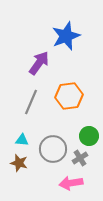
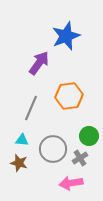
gray line: moved 6 px down
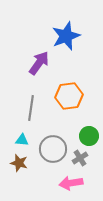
gray line: rotated 15 degrees counterclockwise
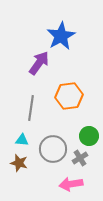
blue star: moved 5 px left; rotated 8 degrees counterclockwise
pink arrow: moved 1 px down
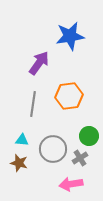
blue star: moved 9 px right; rotated 20 degrees clockwise
gray line: moved 2 px right, 4 px up
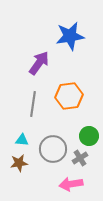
brown star: rotated 24 degrees counterclockwise
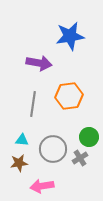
purple arrow: rotated 65 degrees clockwise
green circle: moved 1 px down
pink arrow: moved 29 px left, 2 px down
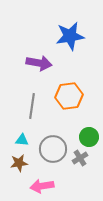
gray line: moved 1 px left, 2 px down
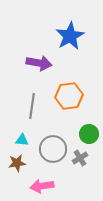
blue star: rotated 20 degrees counterclockwise
green circle: moved 3 px up
brown star: moved 2 px left
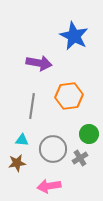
blue star: moved 4 px right; rotated 16 degrees counterclockwise
pink arrow: moved 7 px right
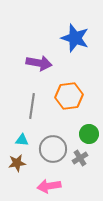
blue star: moved 1 px right, 2 px down; rotated 8 degrees counterclockwise
